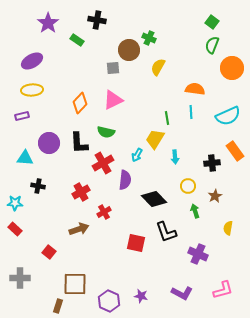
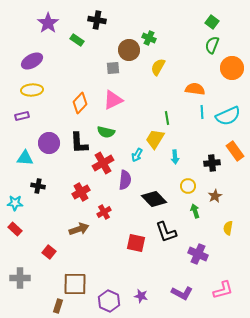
cyan line at (191, 112): moved 11 px right
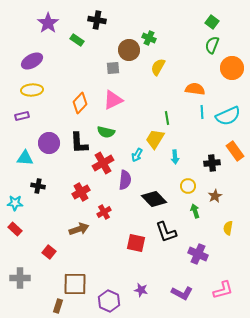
purple star at (141, 296): moved 6 px up
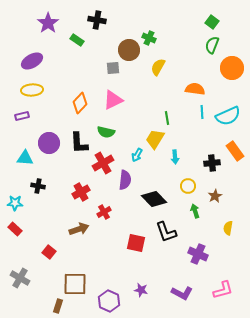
gray cross at (20, 278): rotated 30 degrees clockwise
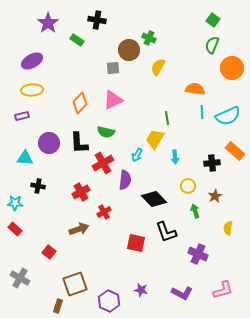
green square at (212, 22): moved 1 px right, 2 px up
orange rectangle at (235, 151): rotated 12 degrees counterclockwise
brown square at (75, 284): rotated 20 degrees counterclockwise
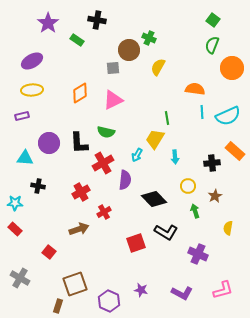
orange diamond at (80, 103): moved 10 px up; rotated 15 degrees clockwise
black L-shape at (166, 232): rotated 40 degrees counterclockwise
red square at (136, 243): rotated 30 degrees counterclockwise
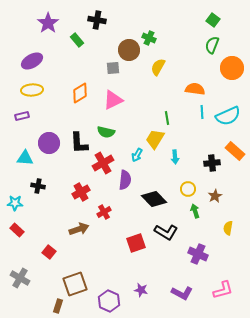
green rectangle at (77, 40): rotated 16 degrees clockwise
yellow circle at (188, 186): moved 3 px down
red rectangle at (15, 229): moved 2 px right, 1 px down
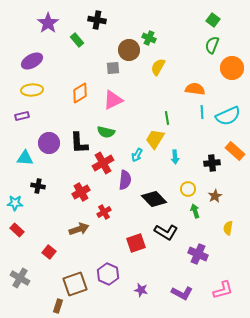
purple hexagon at (109, 301): moved 1 px left, 27 px up
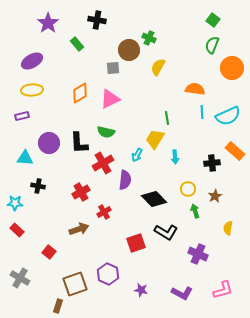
green rectangle at (77, 40): moved 4 px down
pink triangle at (113, 100): moved 3 px left, 1 px up
